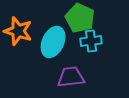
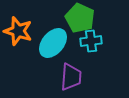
cyan ellipse: moved 1 px down; rotated 16 degrees clockwise
purple trapezoid: rotated 100 degrees clockwise
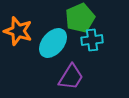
green pentagon: rotated 24 degrees clockwise
cyan cross: moved 1 px right, 1 px up
purple trapezoid: rotated 28 degrees clockwise
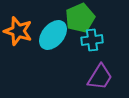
cyan ellipse: moved 8 px up
purple trapezoid: moved 29 px right
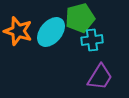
green pentagon: rotated 8 degrees clockwise
cyan ellipse: moved 2 px left, 3 px up
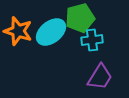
cyan ellipse: rotated 12 degrees clockwise
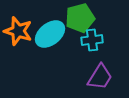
cyan ellipse: moved 1 px left, 2 px down
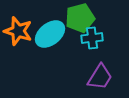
cyan cross: moved 2 px up
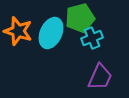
cyan ellipse: moved 1 px right, 1 px up; rotated 28 degrees counterclockwise
cyan cross: rotated 15 degrees counterclockwise
purple trapezoid: rotated 8 degrees counterclockwise
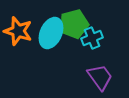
green pentagon: moved 6 px left, 6 px down
purple trapezoid: rotated 60 degrees counterclockwise
